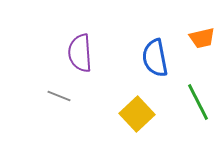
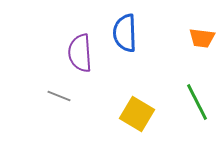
orange trapezoid: rotated 20 degrees clockwise
blue semicircle: moved 30 px left, 25 px up; rotated 9 degrees clockwise
green line: moved 1 px left
yellow square: rotated 16 degrees counterclockwise
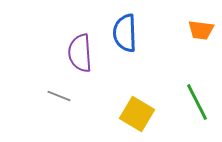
orange trapezoid: moved 1 px left, 8 px up
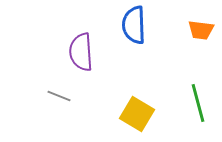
blue semicircle: moved 9 px right, 8 px up
purple semicircle: moved 1 px right, 1 px up
green line: moved 1 px right, 1 px down; rotated 12 degrees clockwise
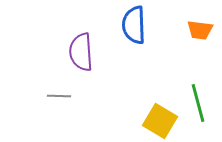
orange trapezoid: moved 1 px left
gray line: rotated 20 degrees counterclockwise
yellow square: moved 23 px right, 7 px down
